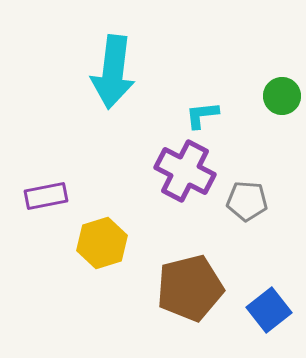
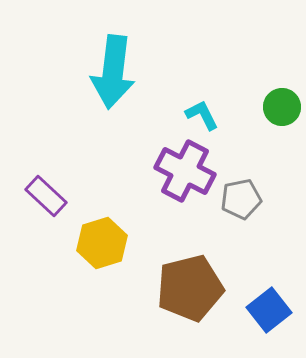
green circle: moved 11 px down
cyan L-shape: rotated 69 degrees clockwise
purple rectangle: rotated 54 degrees clockwise
gray pentagon: moved 6 px left, 2 px up; rotated 15 degrees counterclockwise
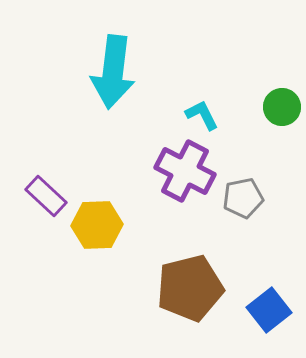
gray pentagon: moved 2 px right, 1 px up
yellow hexagon: moved 5 px left, 18 px up; rotated 15 degrees clockwise
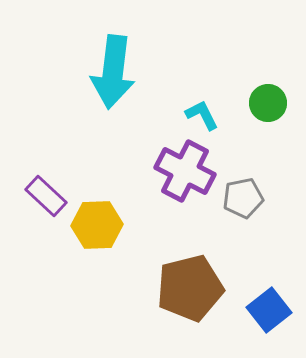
green circle: moved 14 px left, 4 px up
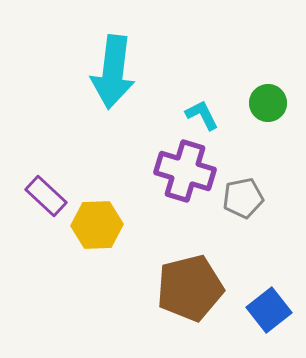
purple cross: rotated 10 degrees counterclockwise
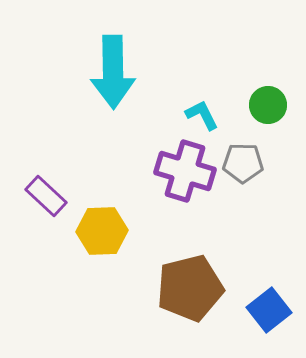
cyan arrow: rotated 8 degrees counterclockwise
green circle: moved 2 px down
gray pentagon: moved 35 px up; rotated 12 degrees clockwise
yellow hexagon: moved 5 px right, 6 px down
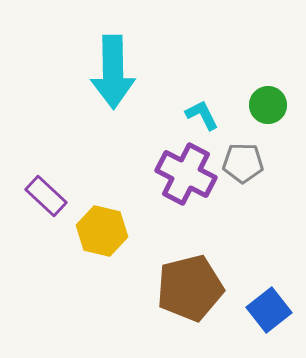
purple cross: moved 1 px right, 3 px down; rotated 10 degrees clockwise
yellow hexagon: rotated 15 degrees clockwise
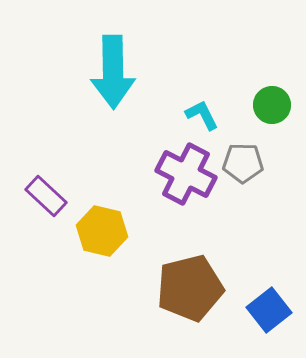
green circle: moved 4 px right
